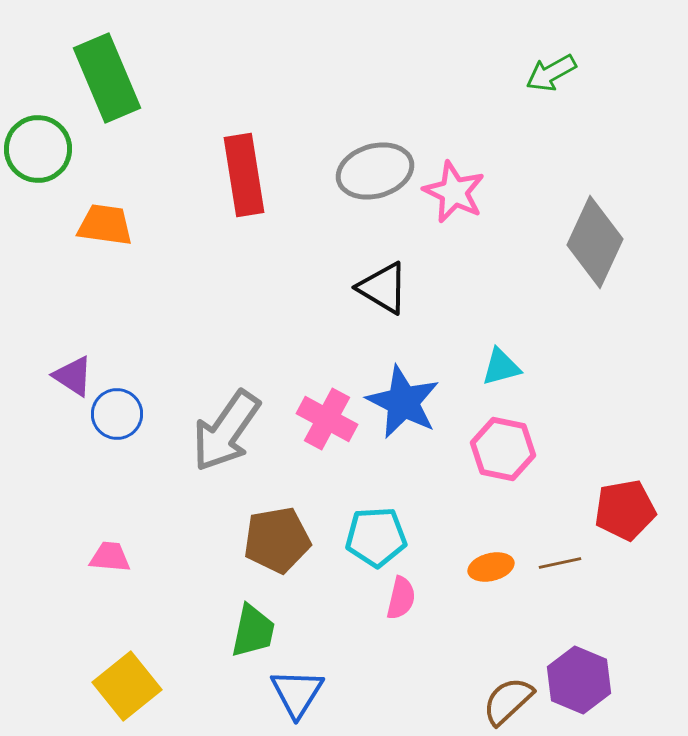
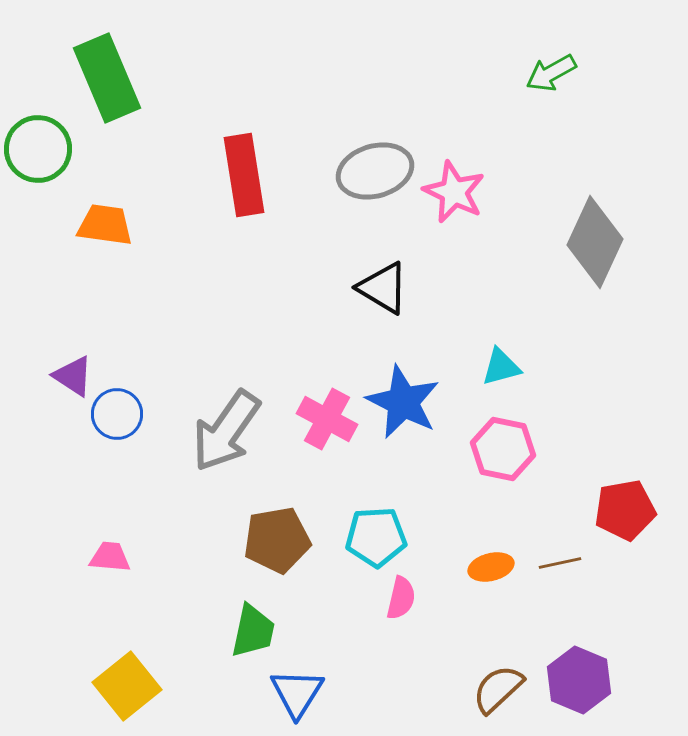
brown semicircle: moved 10 px left, 12 px up
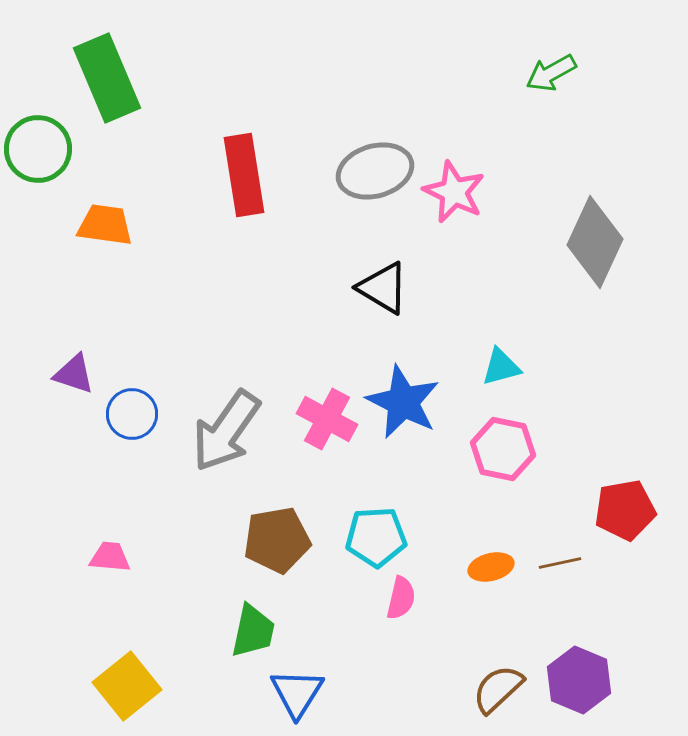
purple triangle: moved 1 px right, 2 px up; rotated 15 degrees counterclockwise
blue circle: moved 15 px right
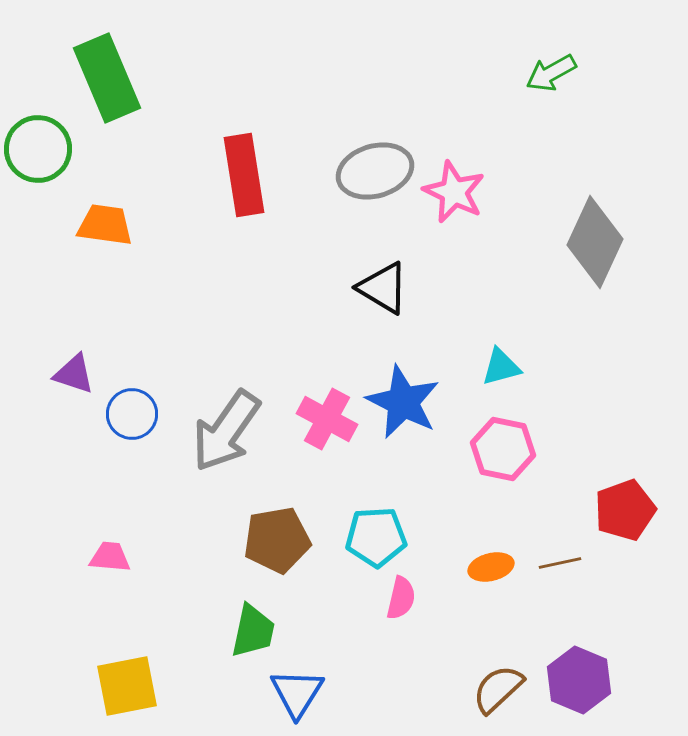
red pentagon: rotated 10 degrees counterclockwise
yellow square: rotated 28 degrees clockwise
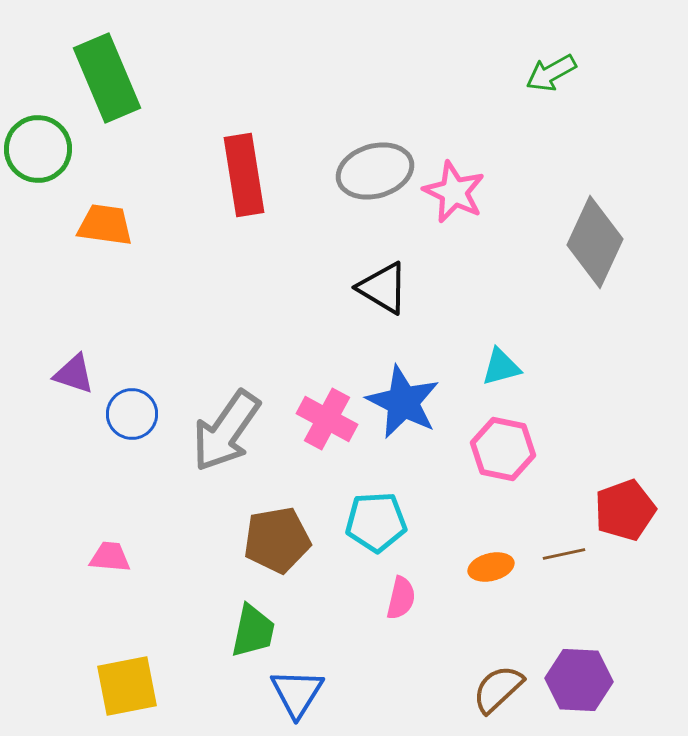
cyan pentagon: moved 15 px up
brown line: moved 4 px right, 9 px up
purple hexagon: rotated 20 degrees counterclockwise
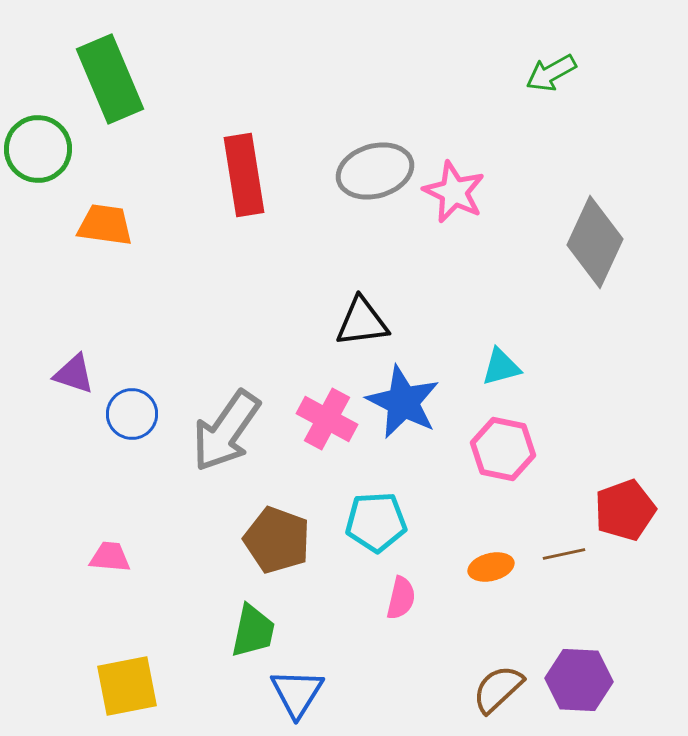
green rectangle: moved 3 px right, 1 px down
black triangle: moved 21 px left, 34 px down; rotated 38 degrees counterclockwise
brown pentagon: rotated 30 degrees clockwise
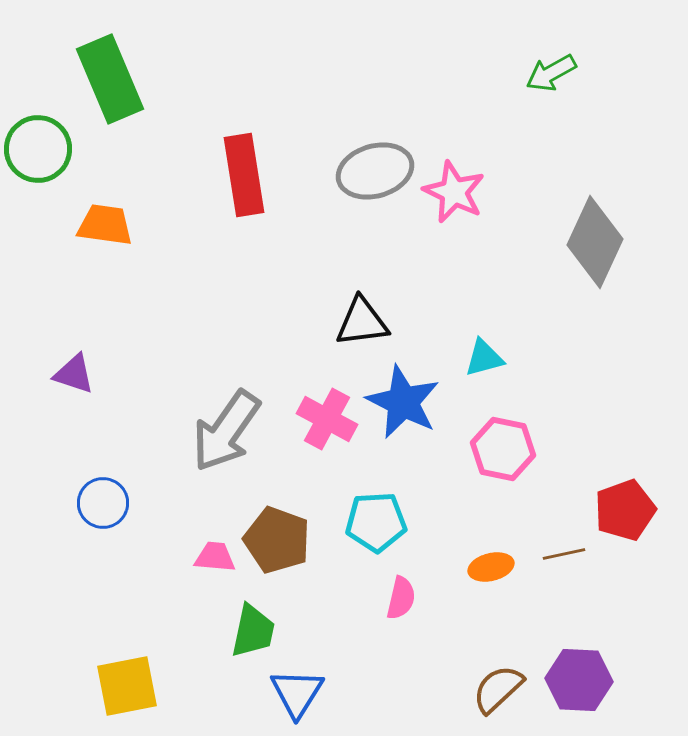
cyan triangle: moved 17 px left, 9 px up
blue circle: moved 29 px left, 89 px down
pink trapezoid: moved 105 px right
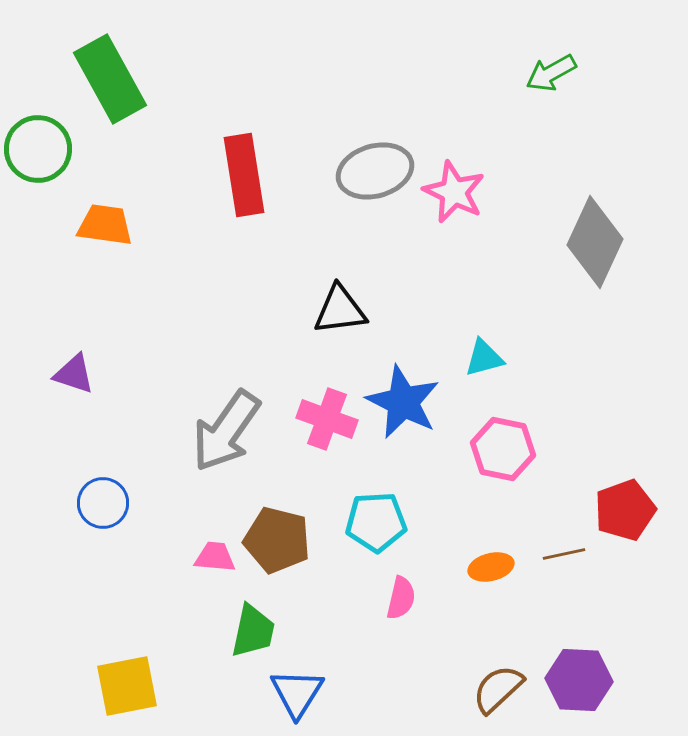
green rectangle: rotated 6 degrees counterclockwise
black triangle: moved 22 px left, 12 px up
pink cross: rotated 8 degrees counterclockwise
brown pentagon: rotated 6 degrees counterclockwise
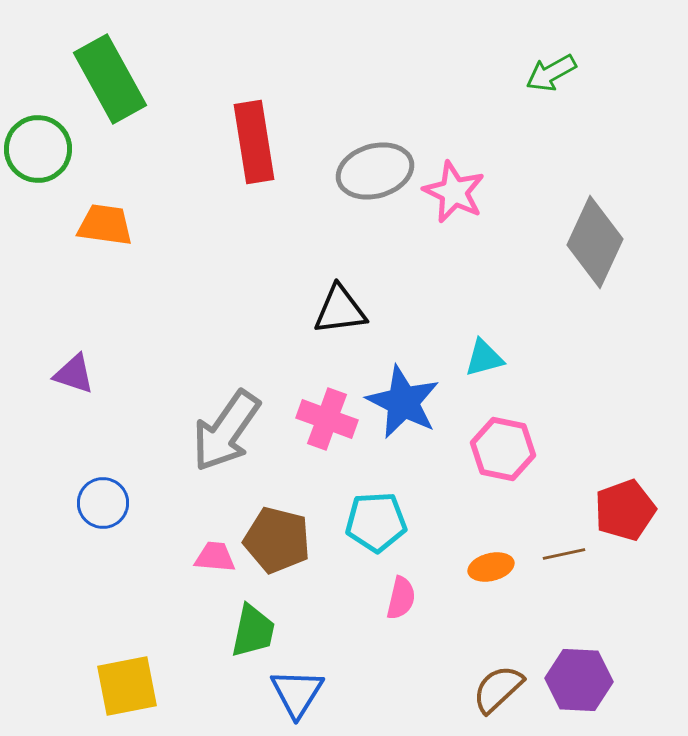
red rectangle: moved 10 px right, 33 px up
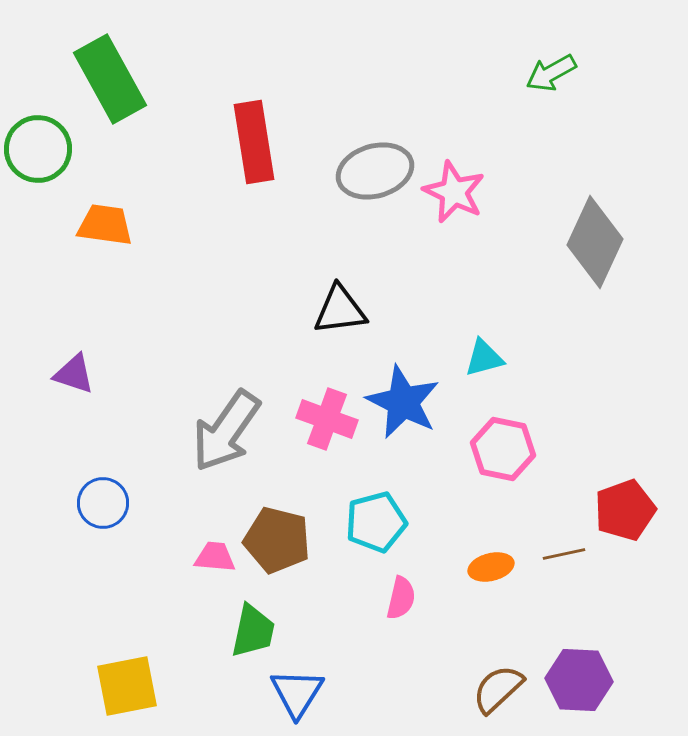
cyan pentagon: rotated 12 degrees counterclockwise
